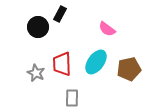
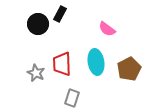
black circle: moved 3 px up
cyan ellipse: rotated 45 degrees counterclockwise
brown pentagon: rotated 15 degrees counterclockwise
gray rectangle: rotated 18 degrees clockwise
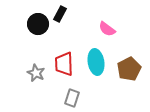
red trapezoid: moved 2 px right
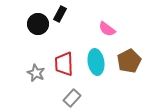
brown pentagon: moved 8 px up
gray rectangle: rotated 24 degrees clockwise
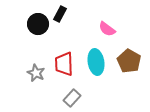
brown pentagon: rotated 15 degrees counterclockwise
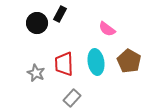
black circle: moved 1 px left, 1 px up
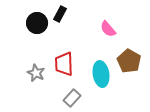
pink semicircle: moved 1 px right; rotated 12 degrees clockwise
cyan ellipse: moved 5 px right, 12 px down
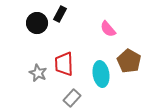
gray star: moved 2 px right
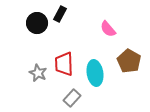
cyan ellipse: moved 6 px left, 1 px up
